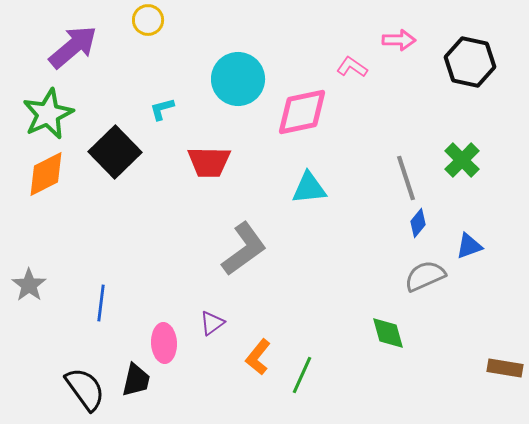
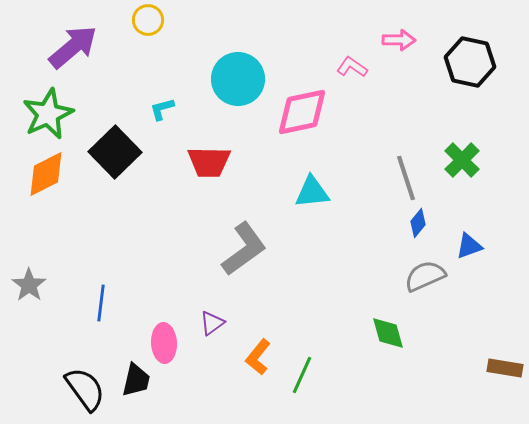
cyan triangle: moved 3 px right, 4 px down
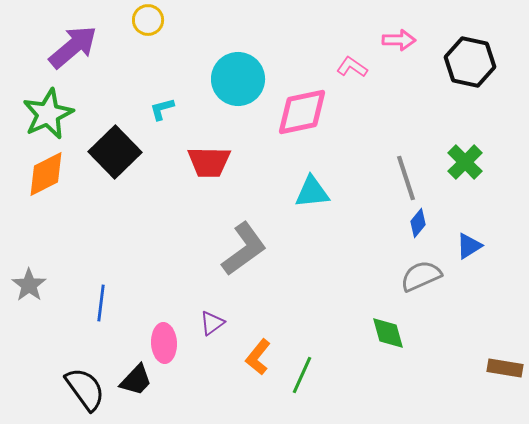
green cross: moved 3 px right, 2 px down
blue triangle: rotated 12 degrees counterclockwise
gray semicircle: moved 4 px left
black trapezoid: rotated 30 degrees clockwise
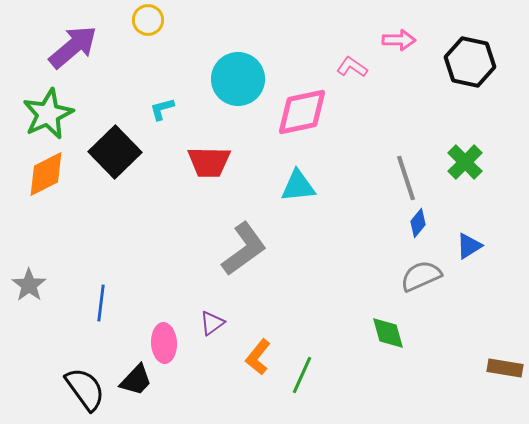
cyan triangle: moved 14 px left, 6 px up
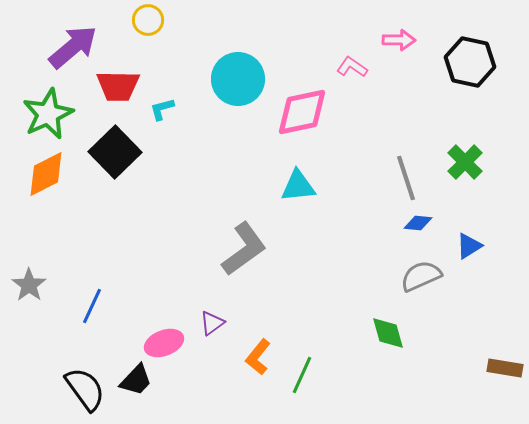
red trapezoid: moved 91 px left, 76 px up
blue diamond: rotated 56 degrees clockwise
blue line: moved 9 px left, 3 px down; rotated 18 degrees clockwise
pink ellipse: rotated 72 degrees clockwise
